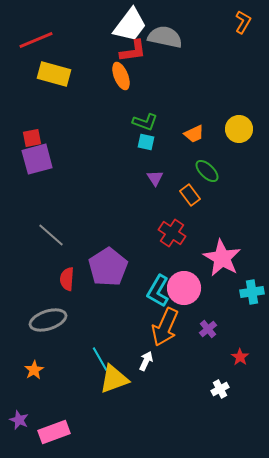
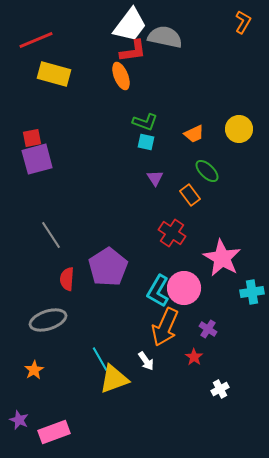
gray line: rotated 16 degrees clockwise
purple cross: rotated 18 degrees counterclockwise
red star: moved 46 px left
white arrow: rotated 120 degrees clockwise
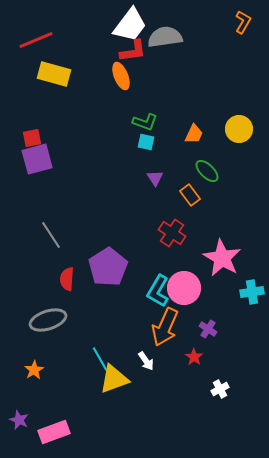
gray semicircle: rotated 20 degrees counterclockwise
orange trapezoid: rotated 40 degrees counterclockwise
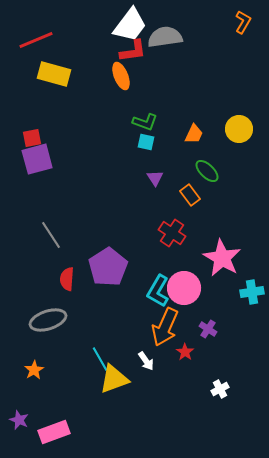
red star: moved 9 px left, 5 px up
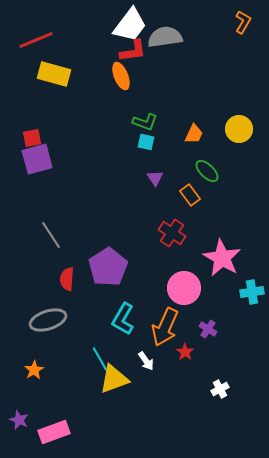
cyan L-shape: moved 35 px left, 28 px down
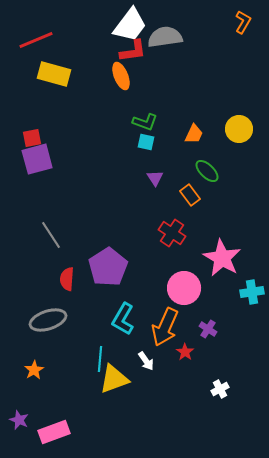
cyan line: rotated 35 degrees clockwise
